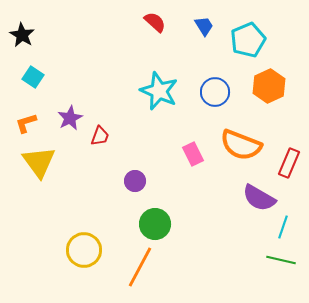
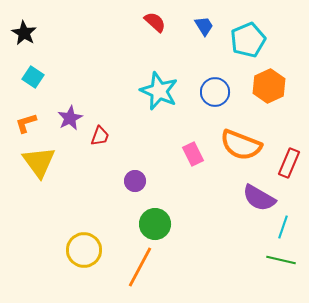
black star: moved 2 px right, 2 px up
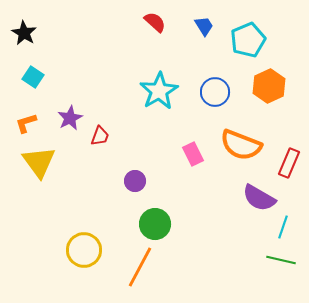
cyan star: rotated 18 degrees clockwise
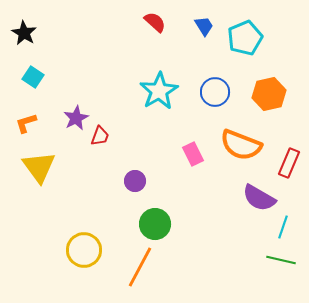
cyan pentagon: moved 3 px left, 2 px up
orange hexagon: moved 8 px down; rotated 12 degrees clockwise
purple star: moved 6 px right
yellow triangle: moved 5 px down
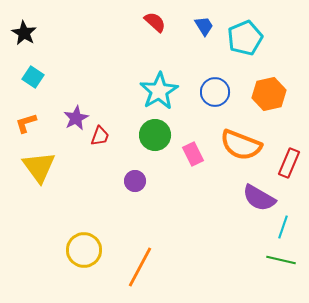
green circle: moved 89 px up
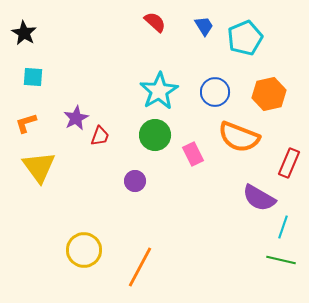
cyan square: rotated 30 degrees counterclockwise
orange semicircle: moved 2 px left, 8 px up
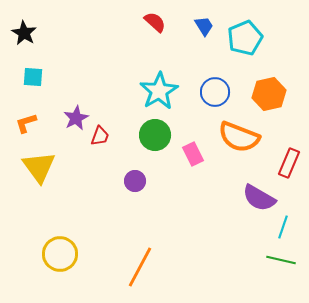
yellow circle: moved 24 px left, 4 px down
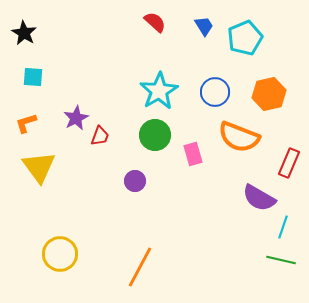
pink rectangle: rotated 10 degrees clockwise
